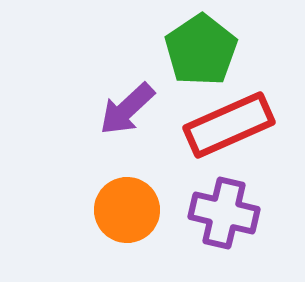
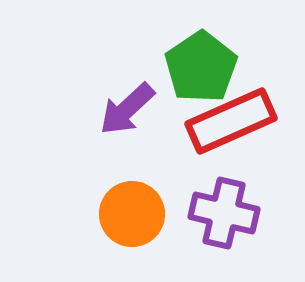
green pentagon: moved 17 px down
red rectangle: moved 2 px right, 4 px up
orange circle: moved 5 px right, 4 px down
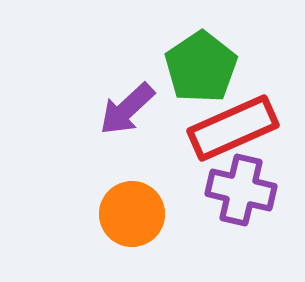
red rectangle: moved 2 px right, 7 px down
purple cross: moved 17 px right, 23 px up
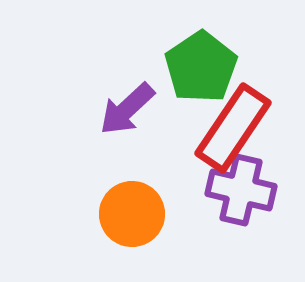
red rectangle: rotated 32 degrees counterclockwise
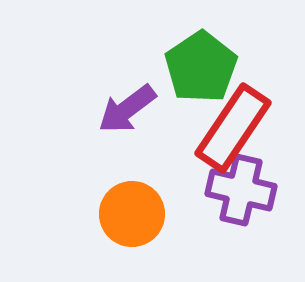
purple arrow: rotated 6 degrees clockwise
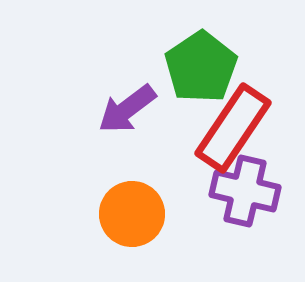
purple cross: moved 4 px right, 1 px down
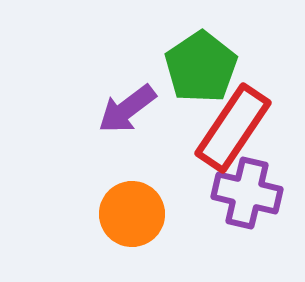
purple cross: moved 2 px right, 2 px down
